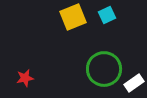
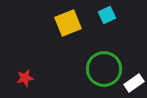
yellow square: moved 5 px left, 6 px down
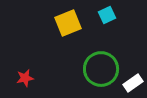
green circle: moved 3 px left
white rectangle: moved 1 px left
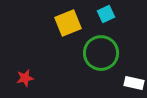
cyan square: moved 1 px left, 1 px up
green circle: moved 16 px up
white rectangle: moved 1 px right; rotated 48 degrees clockwise
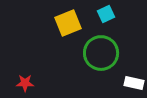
red star: moved 5 px down; rotated 12 degrees clockwise
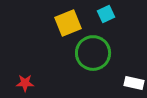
green circle: moved 8 px left
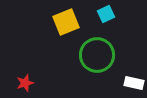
yellow square: moved 2 px left, 1 px up
green circle: moved 4 px right, 2 px down
red star: rotated 18 degrees counterclockwise
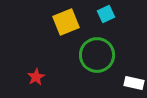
red star: moved 11 px right, 6 px up; rotated 12 degrees counterclockwise
